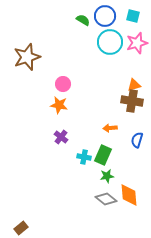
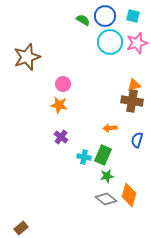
orange diamond: rotated 20 degrees clockwise
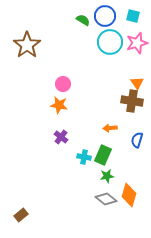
brown star: moved 12 px up; rotated 16 degrees counterclockwise
orange triangle: moved 3 px right, 2 px up; rotated 48 degrees counterclockwise
brown rectangle: moved 13 px up
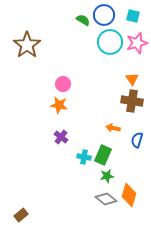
blue circle: moved 1 px left, 1 px up
orange triangle: moved 5 px left, 4 px up
orange arrow: moved 3 px right; rotated 16 degrees clockwise
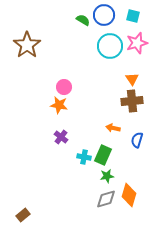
cyan circle: moved 4 px down
pink circle: moved 1 px right, 3 px down
brown cross: rotated 15 degrees counterclockwise
gray diamond: rotated 55 degrees counterclockwise
brown rectangle: moved 2 px right
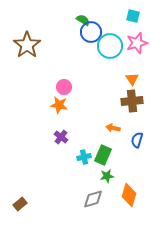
blue circle: moved 13 px left, 17 px down
cyan cross: rotated 24 degrees counterclockwise
gray diamond: moved 13 px left
brown rectangle: moved 3 px left, 11 px up
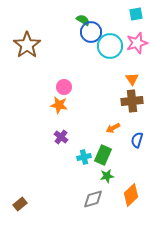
cyan square: moved 3 px right, 2 px up; rotated 24 degrees counterclockwise
orange arrow: rotated 40 degrees counterclockwise
orange diamond: moved 2 px right; rotated 30 degrees clockwise
